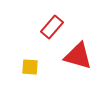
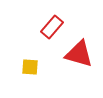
red triangle: moved 1 px right, 2 px up
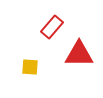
red triangle: rotated 16 degrees counterclockwise
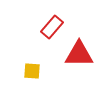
yellow square: moved 2 px right, 4 px down
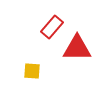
red triangle: moved 2 px left, 6 px up
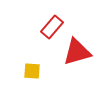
red triangle: moved 4 px down; rotated 16 degrees counterclockwise
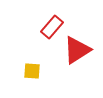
red triangle: moved 2 px up; rotated 16 degrees counterclockwise
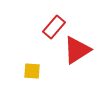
red rectangle: moved 2 px right
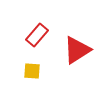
red rectangle: moved 17 px left, 8 px down
